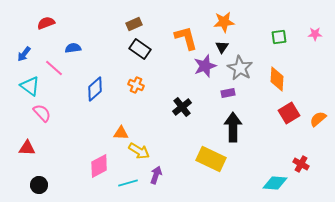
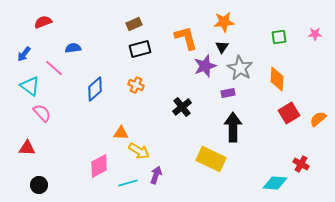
red semicircle: moved 3 px left, 1 px up
black rectangle: rotated 50 degrees counterclockwise
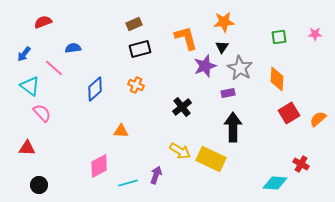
orange triangle: moved 2 px up
yellow arrow: moved 41 px right
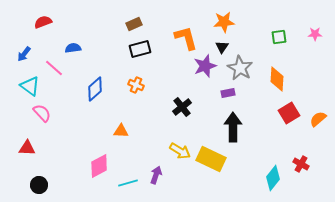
cyan diamond: moved 2 px left, 5 px up; rotated 55 degrees counterclockwise
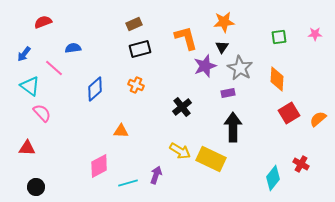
black circle: moved 3 px left, 2 px down
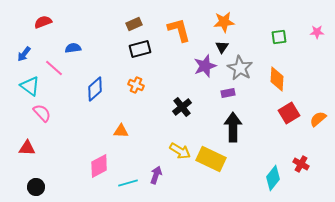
pink star: moved 2 px right, 2 px up
orange L-shape: moved 7 px left, 8 px up
